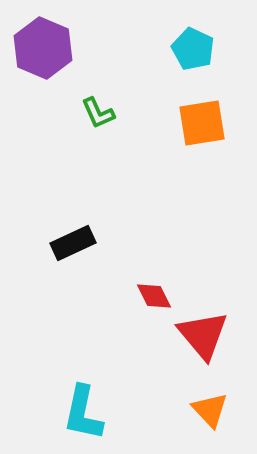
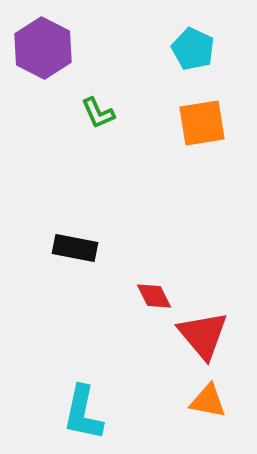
purple hexagon: rotated 4 degrees clockwise
black rectangle: moved 2 px right, 5 px down; rotated 36 degrees clockwise
orange triangle: moved 2 px left, 9 px up; rotated 36 degrees counterclockwise
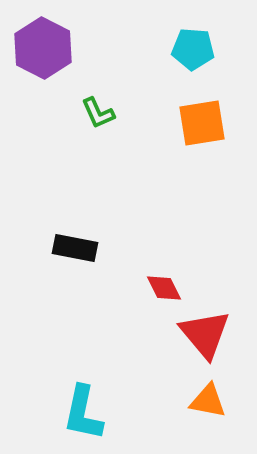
cyan pentagon: rotated 21 degrees counterclockwise
red diamond: moved 10 px right, 8 px up
red triangle: moved 2 px right, 1 px up
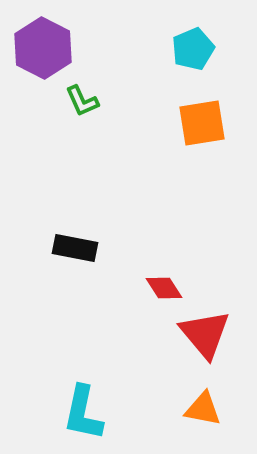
cyan pentagon: rotated 27 degrees counterclockwise
green L-shape: moved 16 px left, 12 px up
red diamond: rotated 6 degrees counterclockwise
orange triangle: moved 5 px left, 8 px down
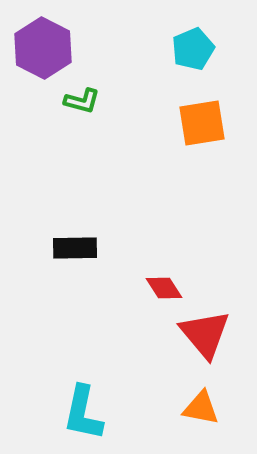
green L-shape: rotated 51 degrees counterclockwise
black rectangle: rotated 12 degrees counterclockwise
orange triangle: moved 2 px left, 1 px up
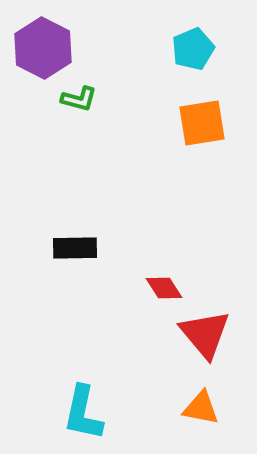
green L-shape: moved 3 px left, 2 px up
